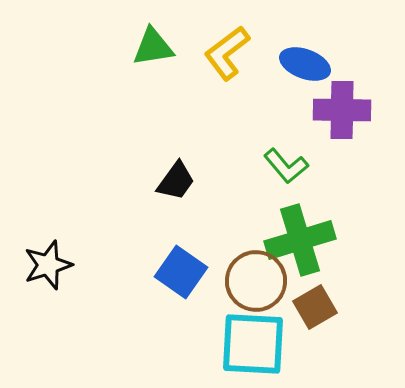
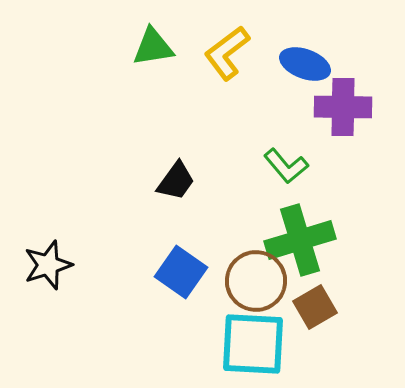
purple cross: moved 1 px right, 3 px up
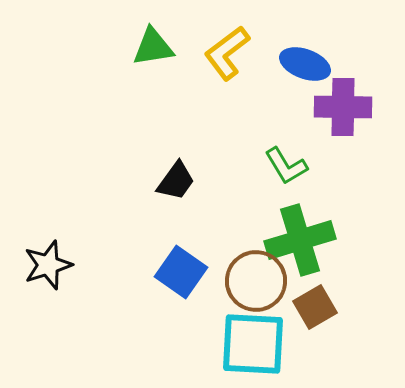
green L-shape: rotated 9 degrees clockwise
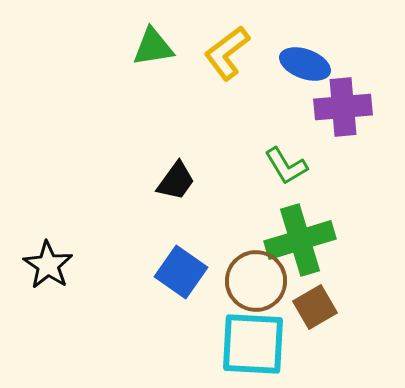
purple cross: rotated 6 degrees counterclockwise
black star: rotated 21 degrees counterclockwise
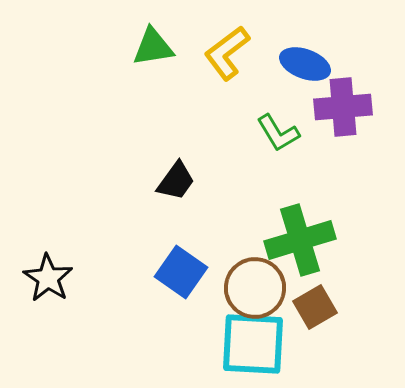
green L-shape: moved 8 px left, 33 px up
black star: moved 13 px down
brown circle: moved 1 px left, 7 px down
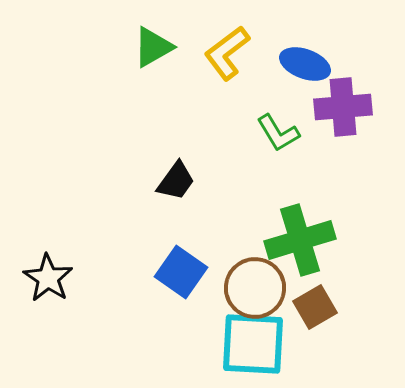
green triangle: rotated 21 degrees counterclockwise
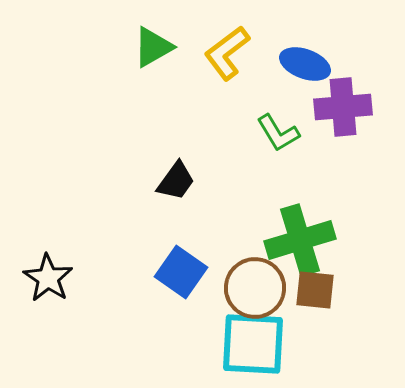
brown square: moved 17 px up; rotated 36 degrees clockwise
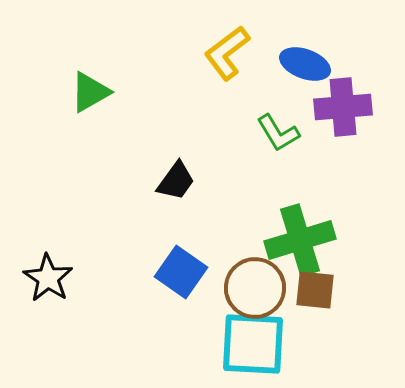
green triangle: moved 63 px left, 45 px down
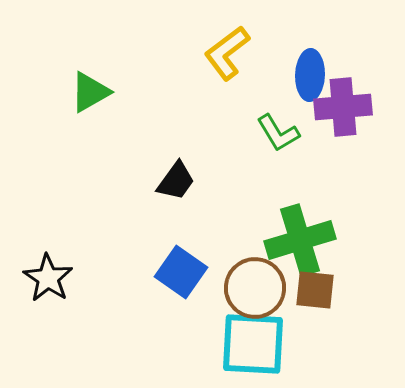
blue ellipse: moved 5 px right, 11 px down; rotated 72 degrees clockwise
